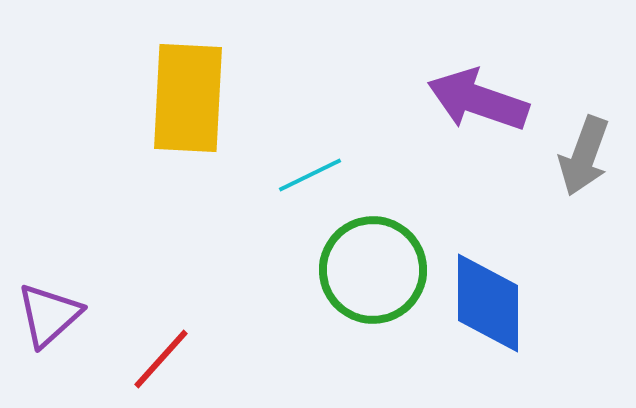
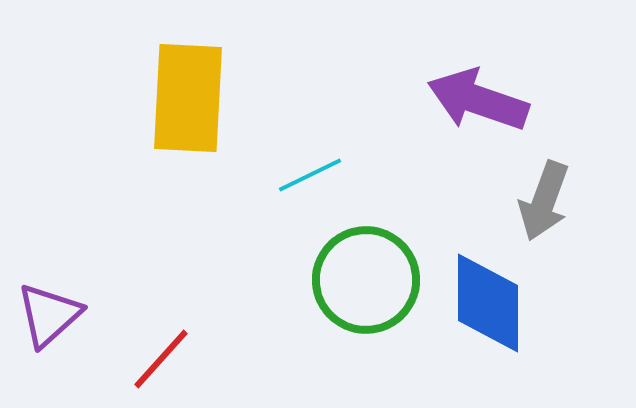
gray arrow: moved 40 px left, 45 px down
green circle: moved 7 px left, 10 px down
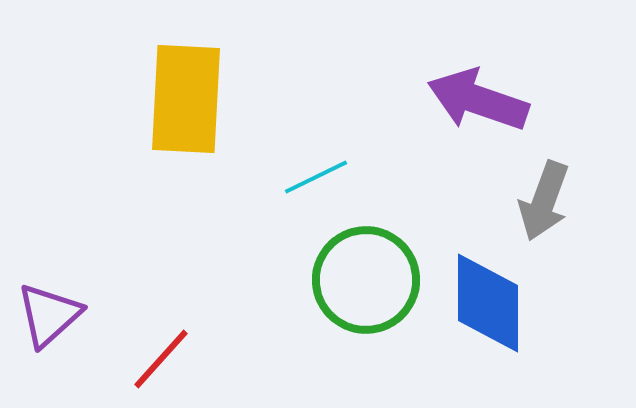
yellow rectangle: moved 2 px left, 1 px down
cyan line: moved 6 px right, 2 px down
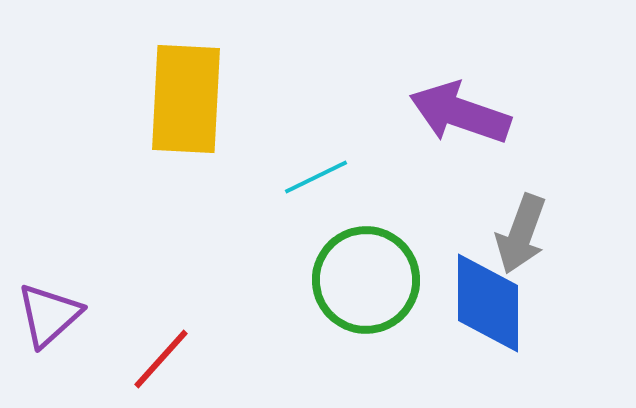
purple arrow: moved 18 px left, 13 px down
gray arrow: moved 23 px left, 33 px down
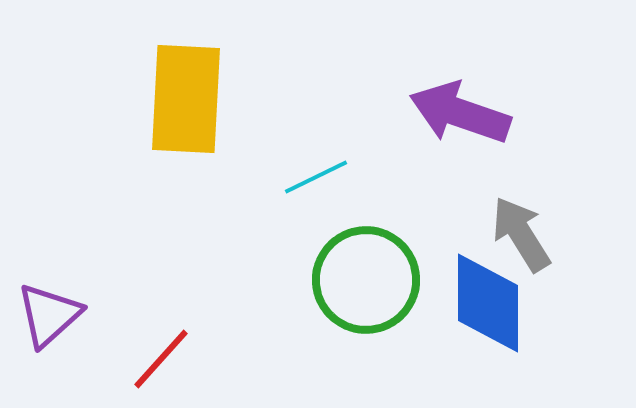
gray arrow: rotated 128 degrees clockwise
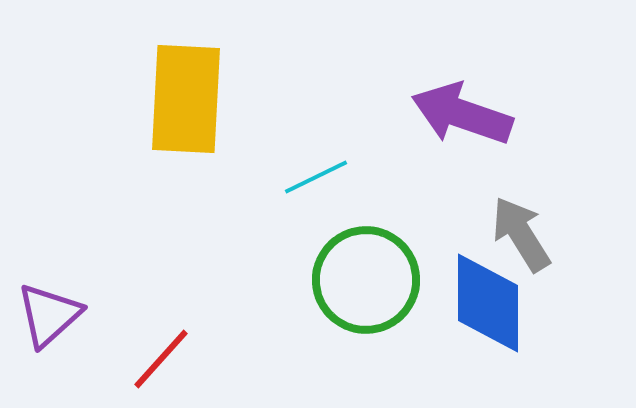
purple arrow: moved 2 px right, 1 px down
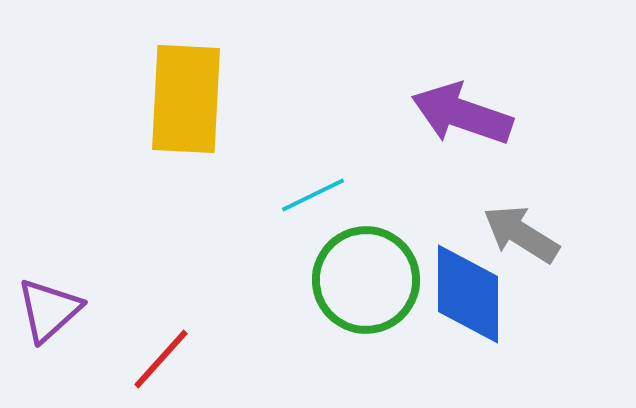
cyan line: moved 3 px left, 18 px down
gray arrow: rotated 26 degrees counterclockwise
blue diamond: moved 20 px left, 9 px up
purple triangle: moved 5 px up
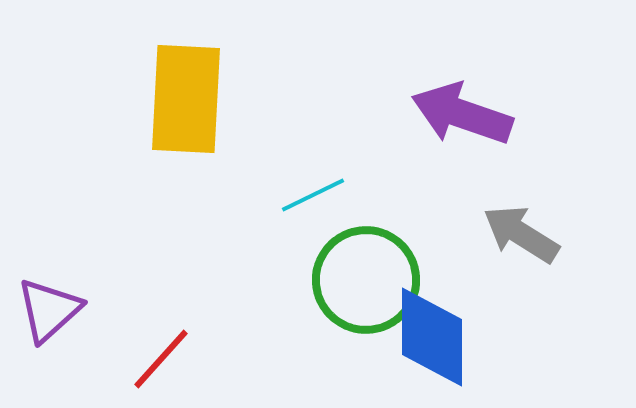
blue diamond: moved 36 px left, 43 px down
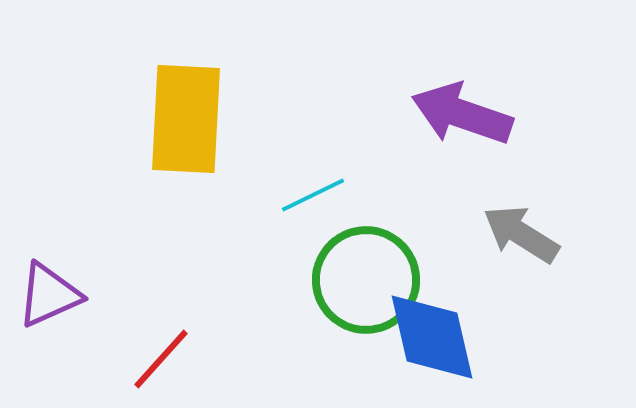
yellow rectangle: moved 20 px down
purple triangle: moved 15 px up; rotated 18 degrees clockwise
blue diamond: rotated 13 degrees counterclockwise
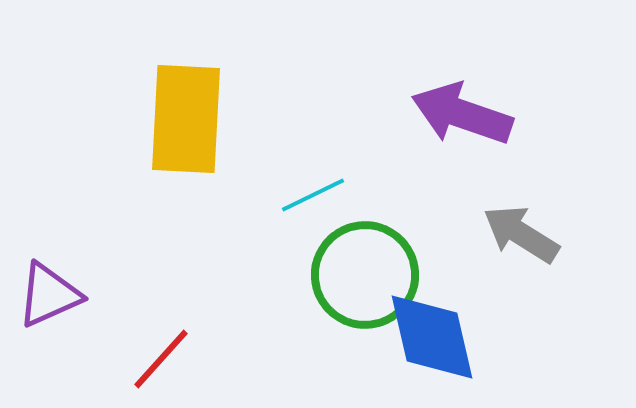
green circle: moved 1 px left, 5 px up
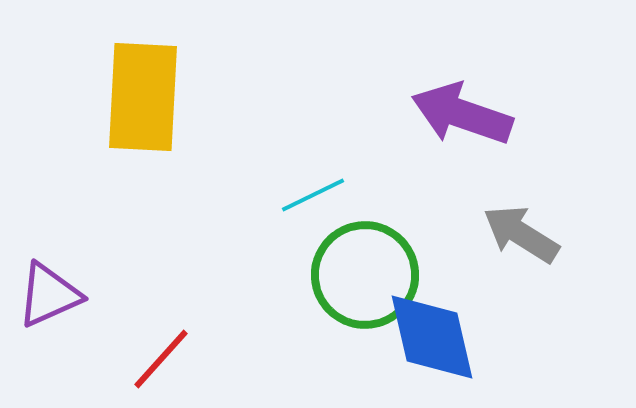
yellow rectangle: moved 43 px left, 22 px up
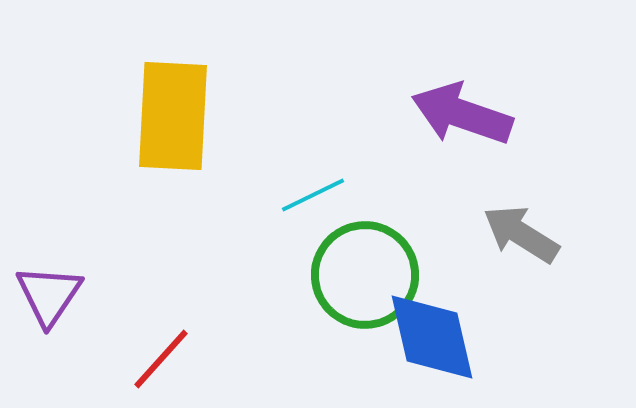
yellow rectangle: moved 30 px right, 19 px down
purple triangle: rotated 32 degrees counterclockwise
